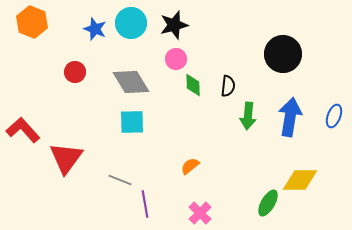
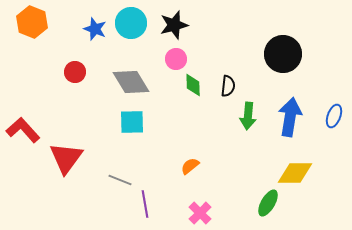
yellow diamond: moved 5 px left, 7 px up
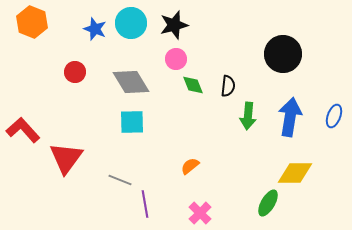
green diamond: rotated 20 degrees counterclockwise
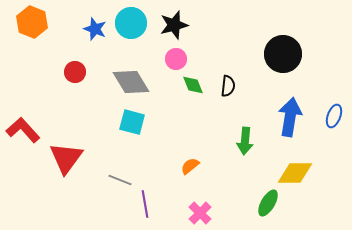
green arrow: moved 3 px left, 25 px down
cyan square: rotated 16 degrees clockwise
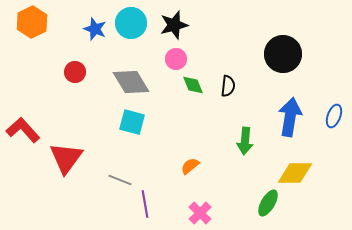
orange hexagon: rotated 12 degrees clockwise
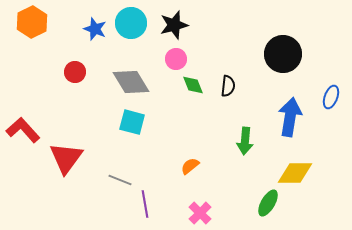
blue ellipse: moved 3 px left, 19 px up
